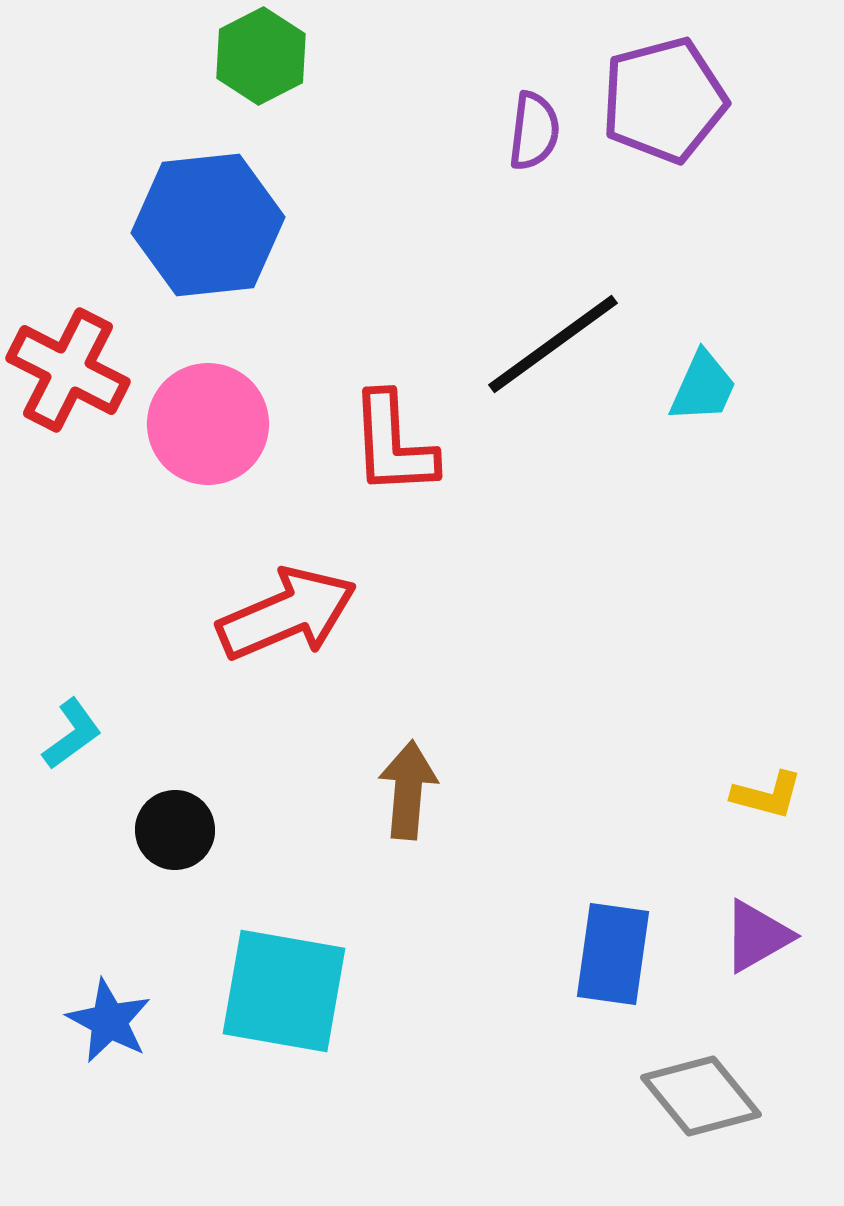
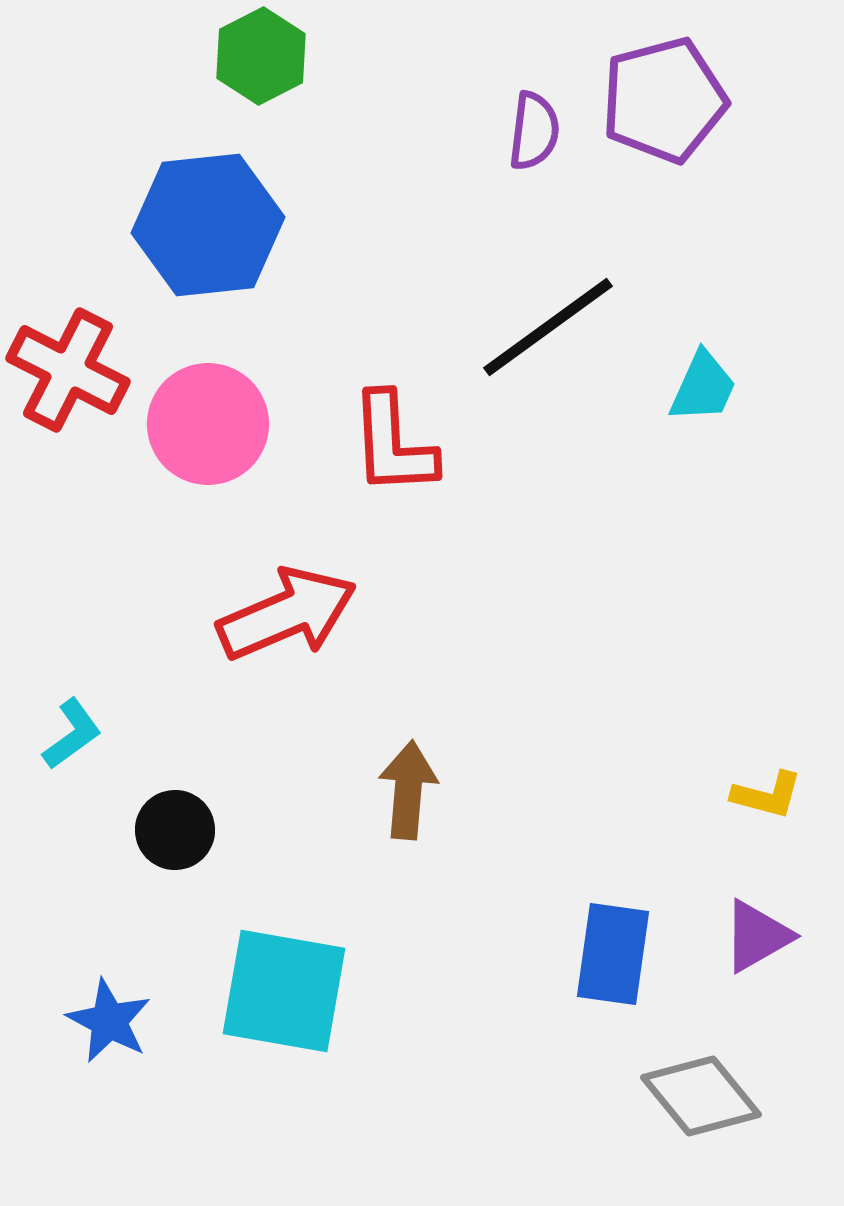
black line: moved 5 px left, 17 px up
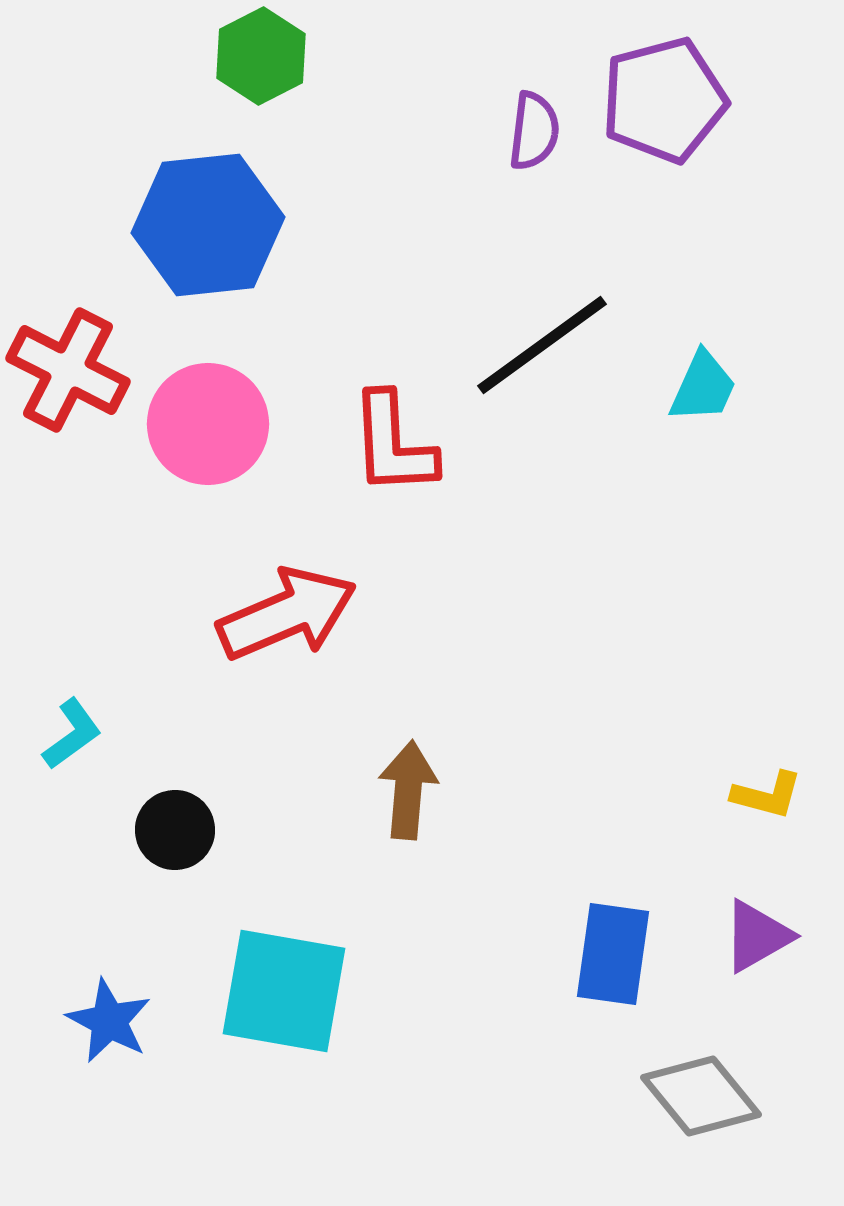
black line: moved 6 px left, 18 px down
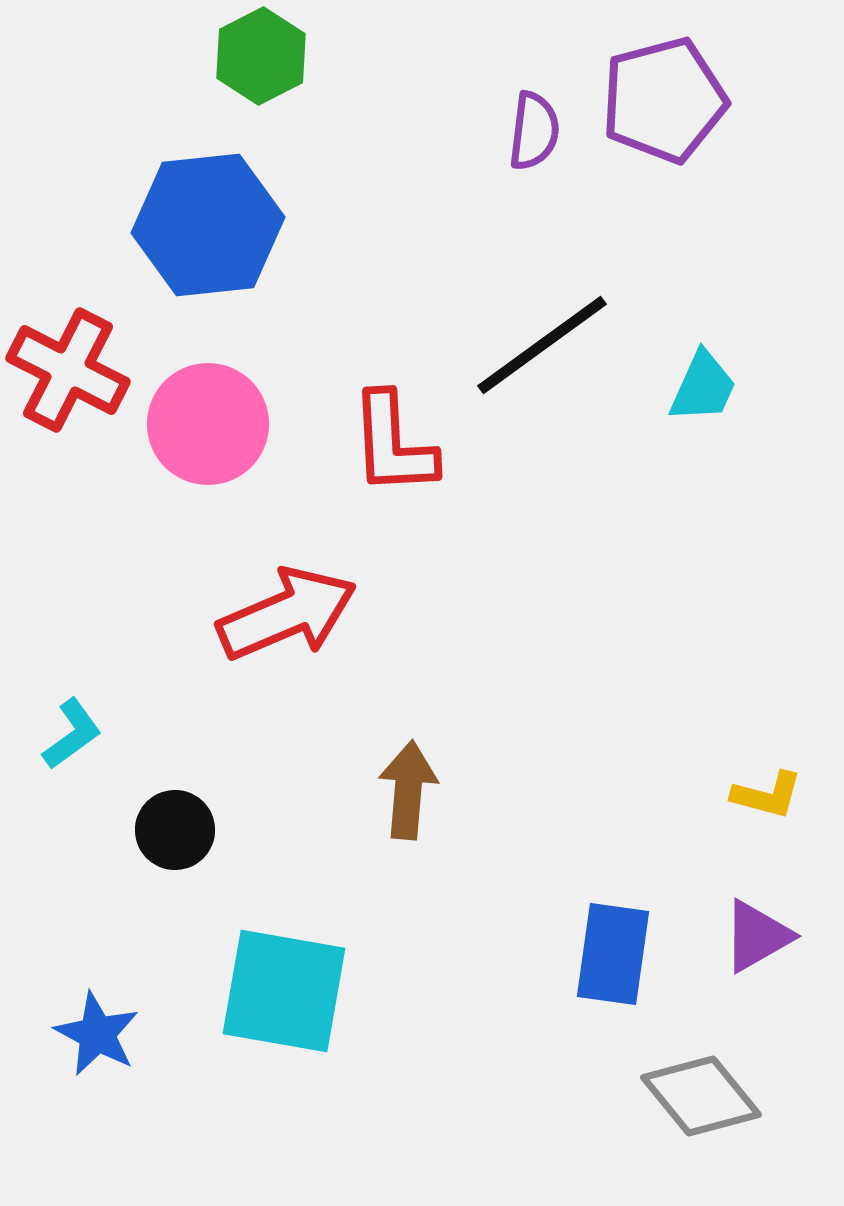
blue star: moved 12 px left, 13 px down
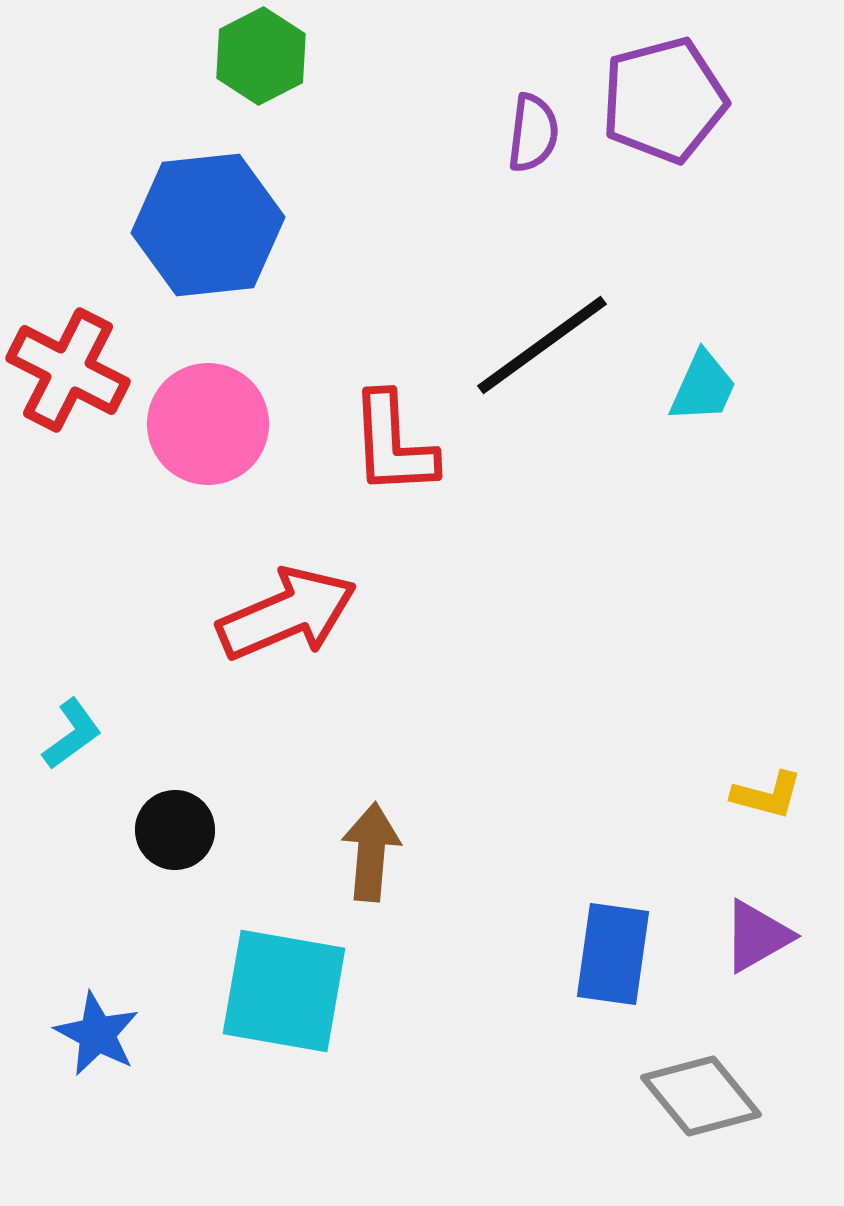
purple semicircle: moved 1 px left, 2 px down
brown arrow: moved 37 px left, 62 px down
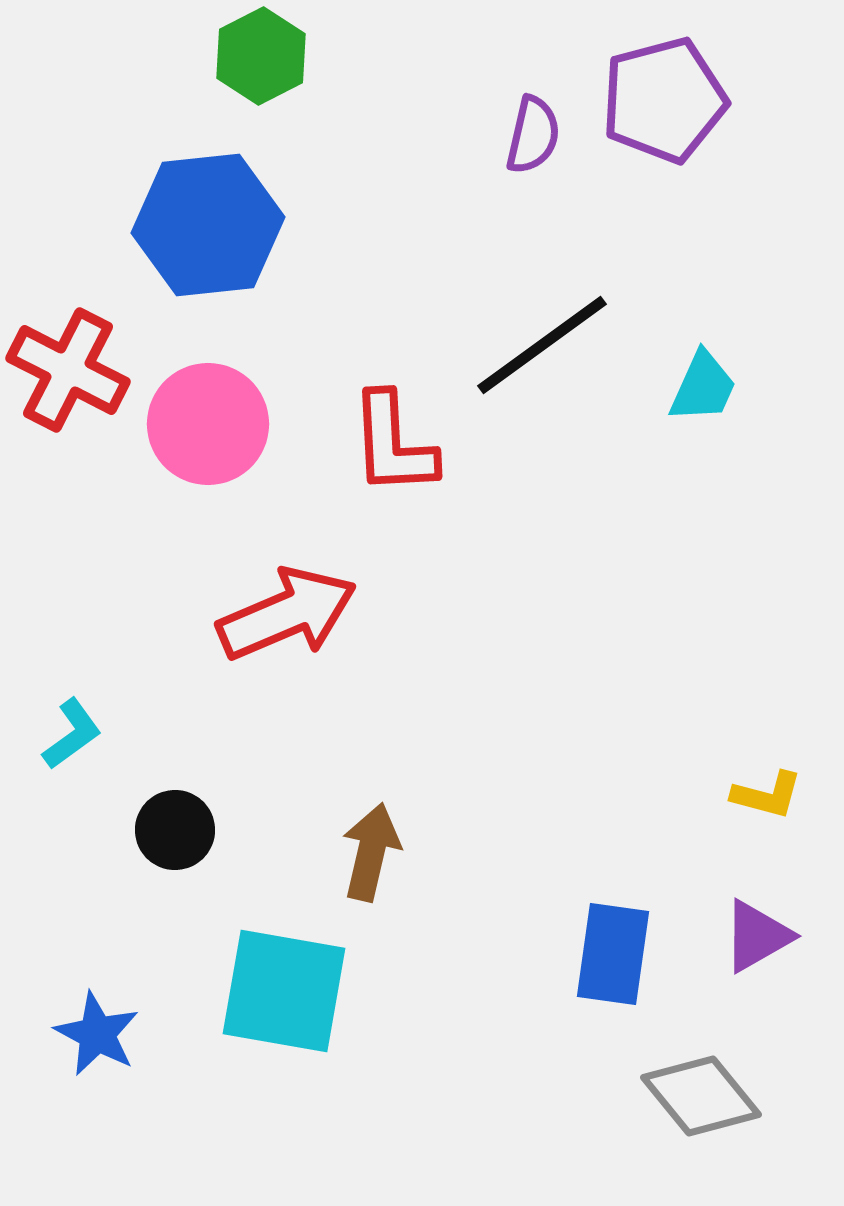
purple semicircle: moved 2 px down; rotated 6 degrees clockwise
brown arrow: rotated 8 degrees clockwise
